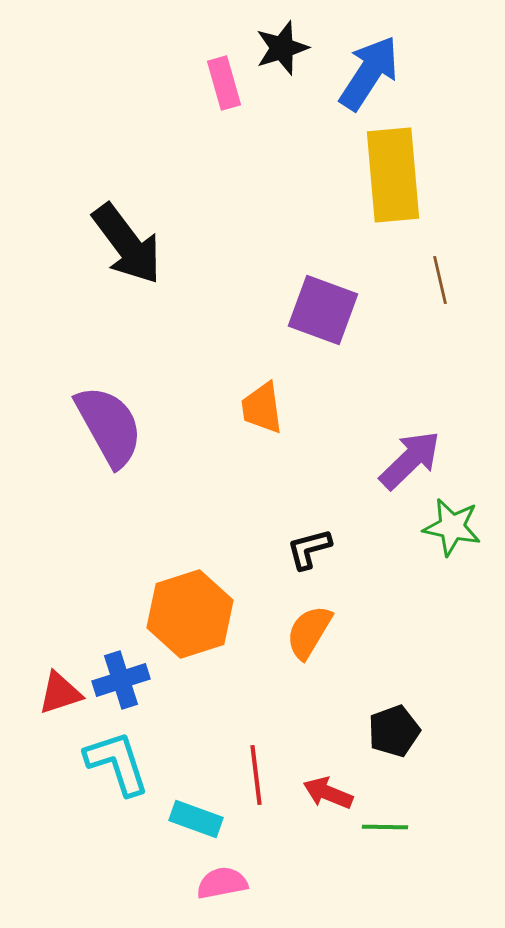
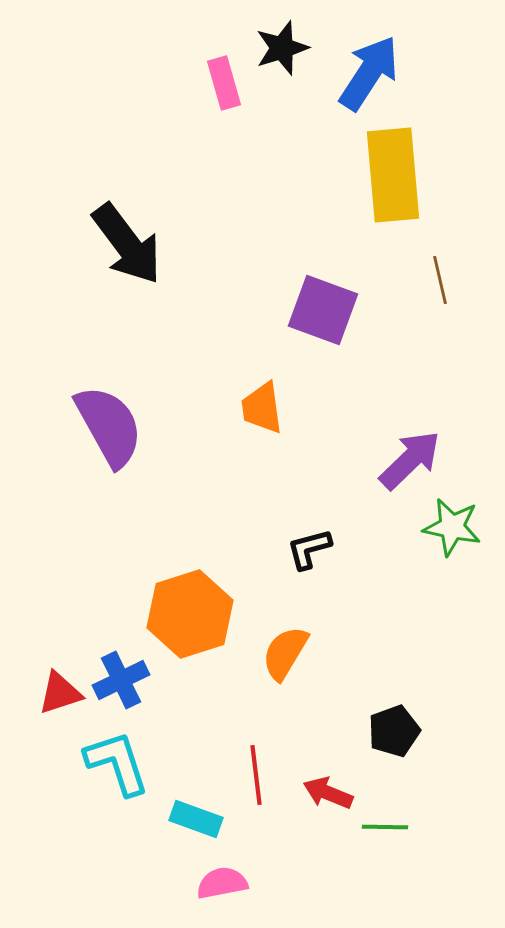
orange semicircle: moved 24 px left, 21 px down
blue cross: rotated 8 degrees counterclockwise
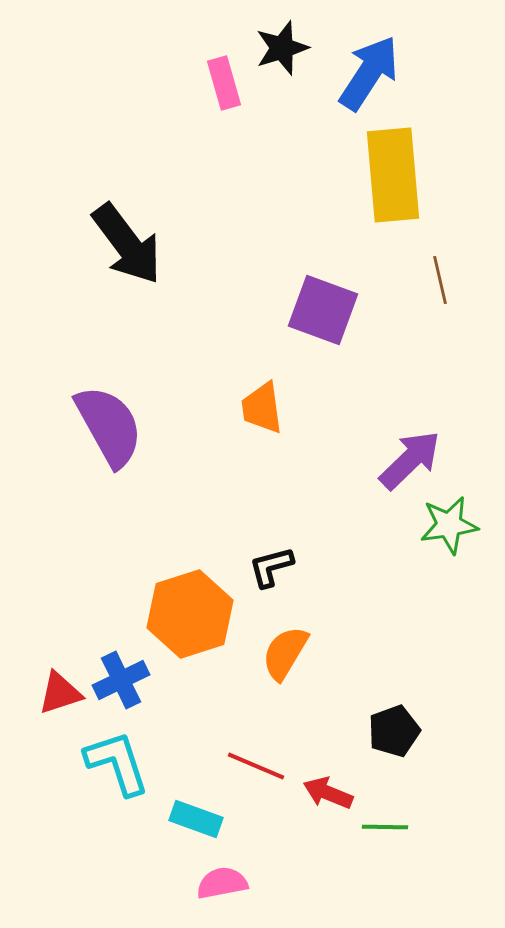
green star: moved 3 px left, 2 px up; rotated 20 degrees counterclockwise
black L-shape: moved 38 px left, 18 px down
red line: moved 9 px up; rotated 60 degrees counterclockwise
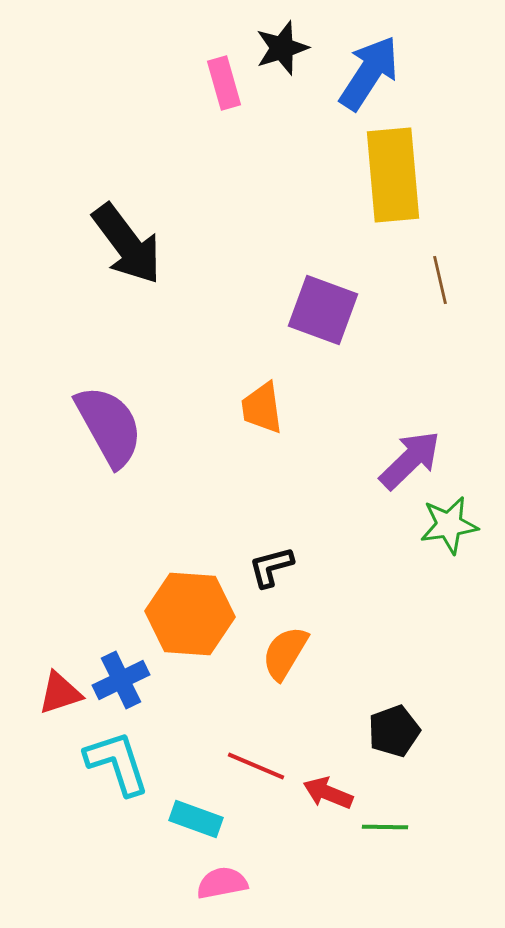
orange hexagon: rotated 22 degrees clockwise
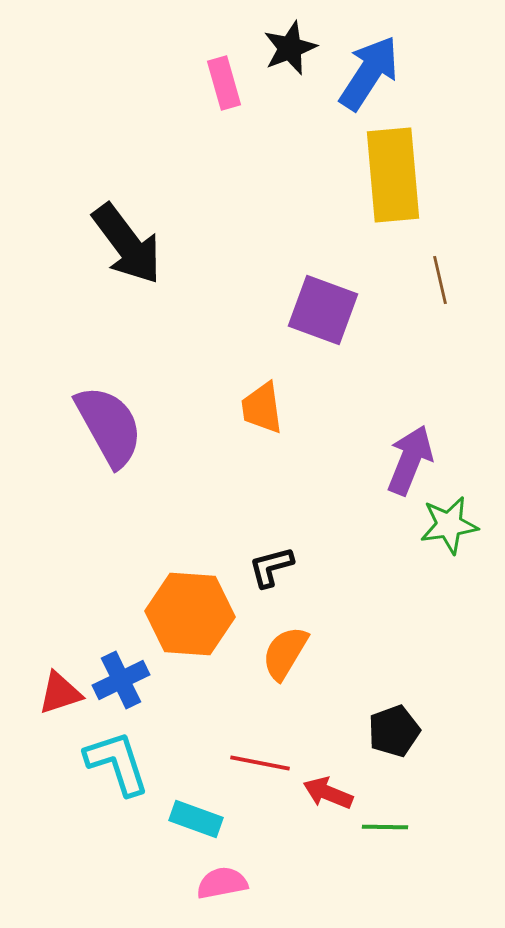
black star: moved 8 px right; rotated 4 degrees counterclockwise
purple arrow: rotated 24 degrees counterclockwise
red line: moved 4 px right, 3 px up; rotated 12 degrees counterclockwise
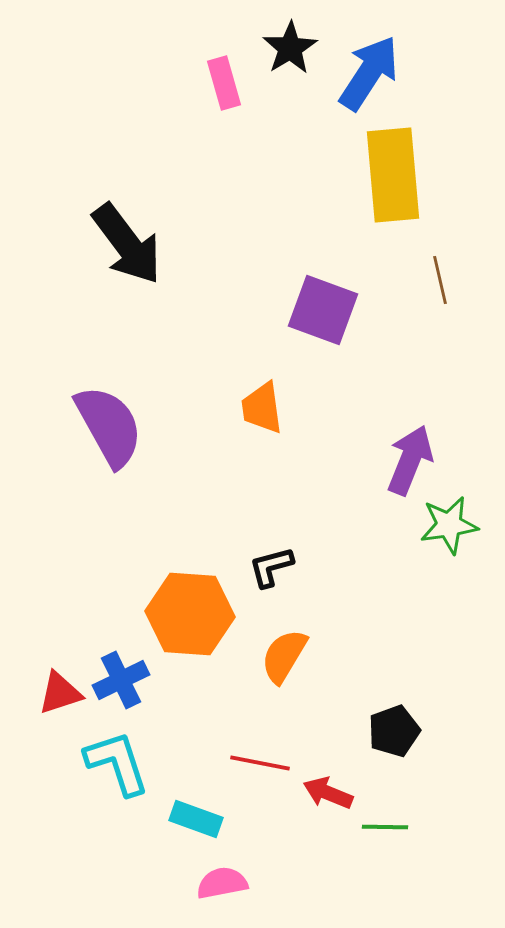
black star: rotated 10 degrees counterclockwise
orange semicircle: moved 1 px left, 3 px down
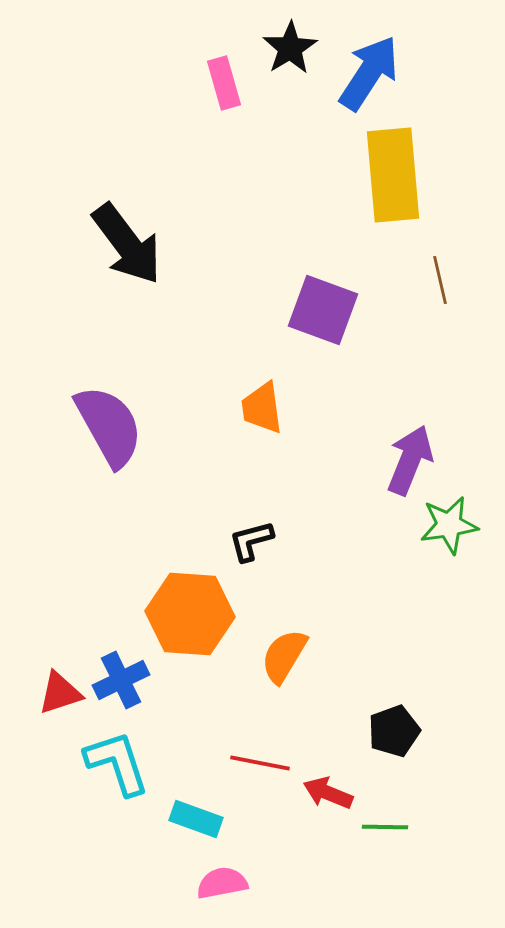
black L-shape: moved 20 px left, 26 px up
